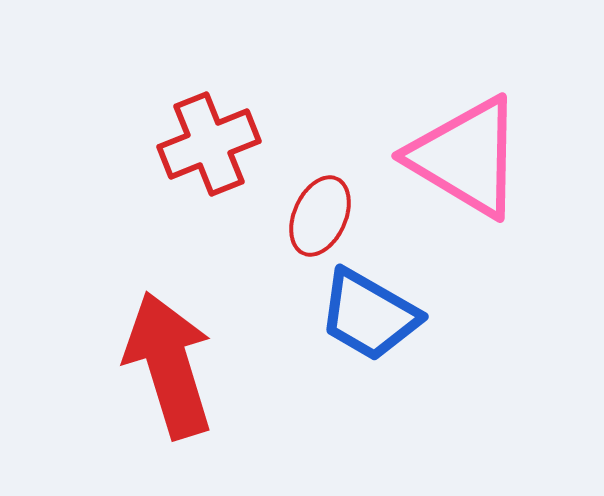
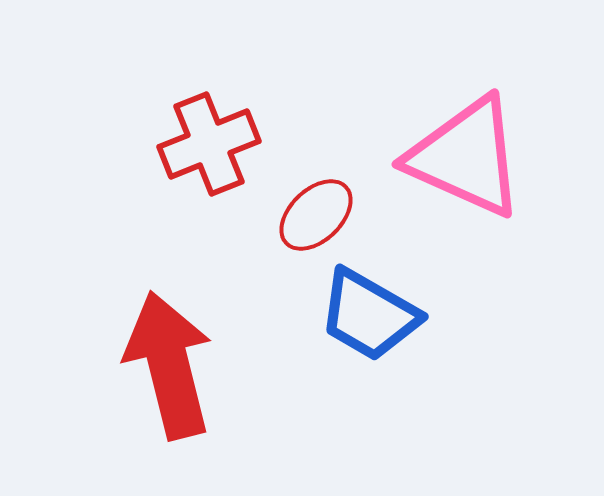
pink triangle: rotated 7 degrees counterclockwise
red ellipse: moved 4 px left, 1 px up; rotated 22 degrees clockwise
red arrow: rotated 3 degrees clockwise
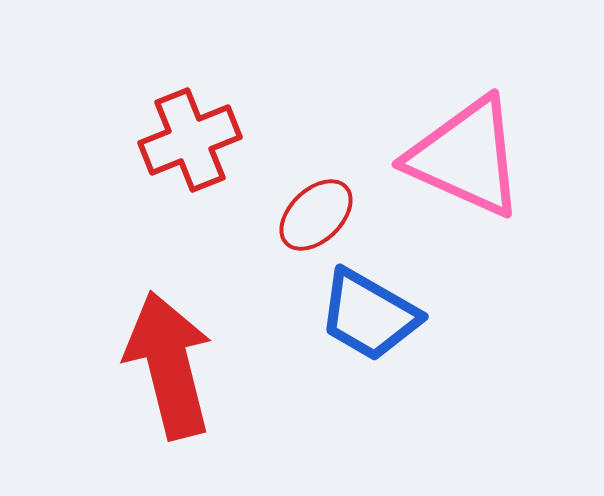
red cross: moved 19 px left, 4 px up
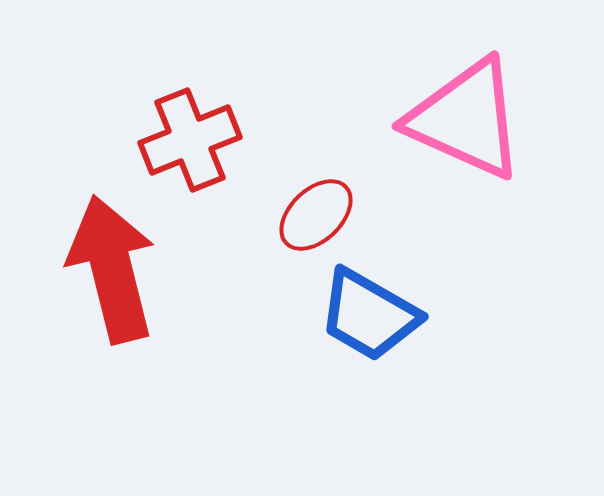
pink triangle: moved 38 px up
red arrow: moved 57 px left, 96 px up
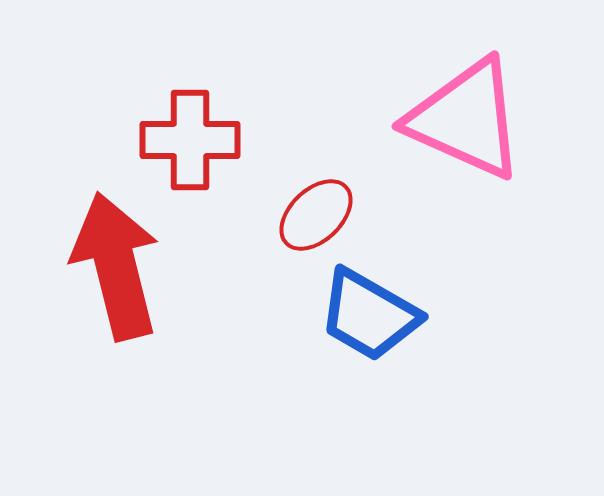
red cross: rotated 22 degrees clockwise
red arrow: moved 4 px right, 3 px up
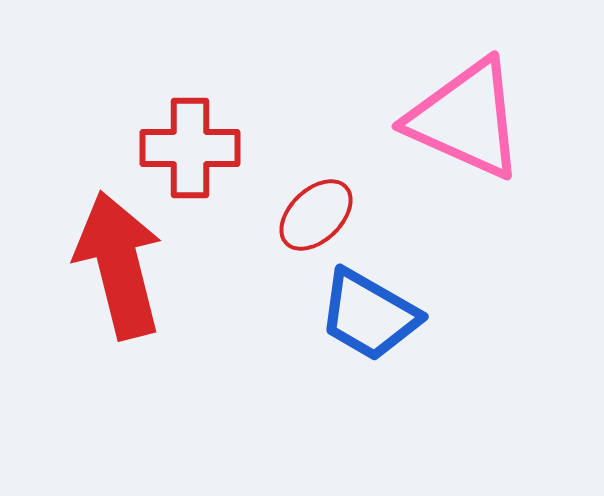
red cross: moved 8 px down
red arrow: moved 3 px right, 1 px up
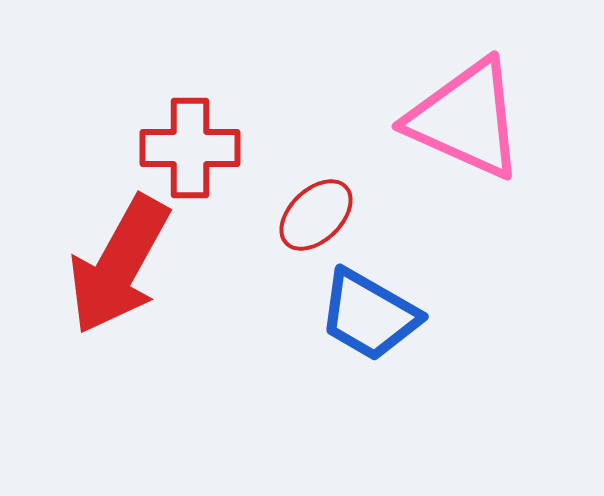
red arrow: rotated 137 degrees counterclockwise
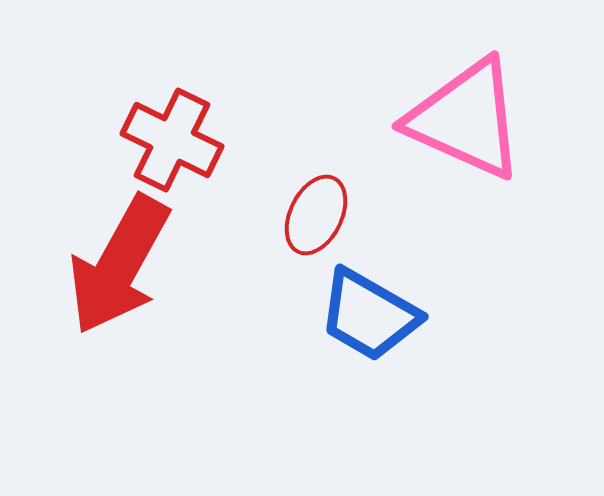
red cross: moved 18 px left, 8 px up; rotated 26 degrees clockwise
red ellipse: rotated 20 degrees counterclockwise
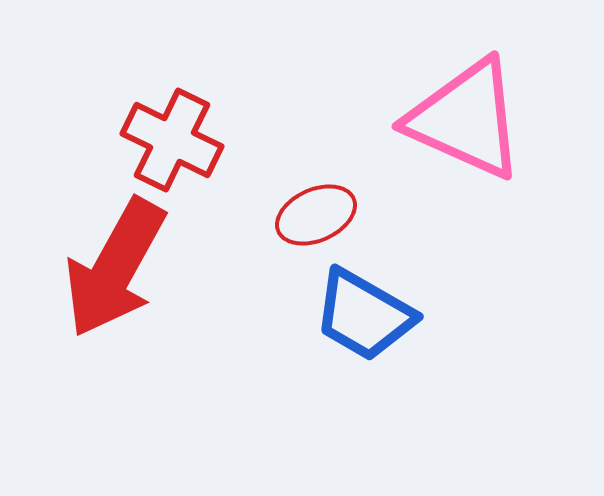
red ellipse: rotated 40 degrees clockwise
red arrow: moved 4 px left, 3 px down
blue trapezoid: moved 5 px left
